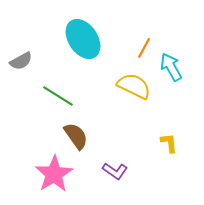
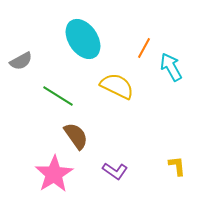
yellow semicircle: moved 17 px left
yellow L-shape: moved 8 px right, 23 px down
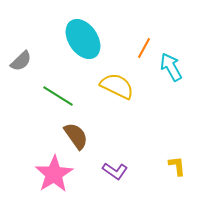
gray semicircle: rotated 15 degrees counterclockwise
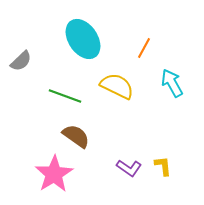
cyan arrow: moved 1 px right, 16 px down
green line: moved 7 px right; rotated 12 degrees counterclockwise
brown semicircle: rotated 20 degrees counterclockwise
yellow L-shape: moved 14 px left
purple L-shape: moved 14 px right, 3 px up
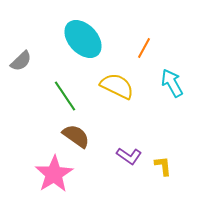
cyan ellipse: rotated 9 degrees counterclockwise
green line: rotated 36 degrees clockwise
purple L-shape: moved 12 px up
